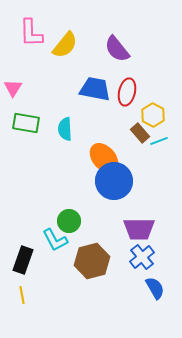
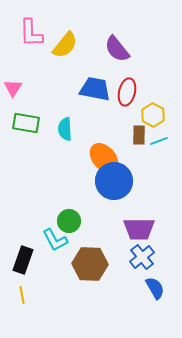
brown rectangle: moved 1 px left, 2 px down; rotated 42 degrees clockwise
brown hexagon: moved 2 px left, 3 px down; rotated 16 degrees clockwise
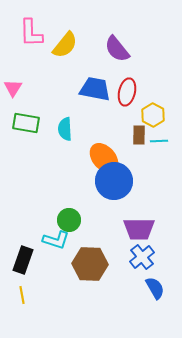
cyan line: rotated 18 degrees clockwise
green circle: moved 1 px up
cyan L-shape: moved 1 px right; rotated 44 degrees counterclockwise
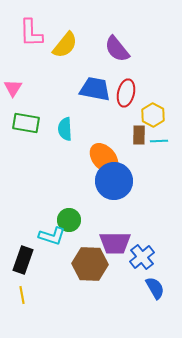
red ellipse: moved 1 px left, 1 px down
purple trapezoid: moved 24 px left, 14 px down
cyan L-shape: moved 4 px left, 4 px up
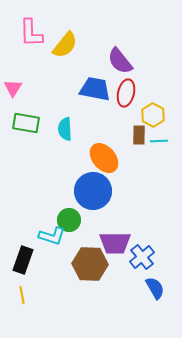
purple semicircle: moved 3 px right, 12 px down
blue circle: moved 21 px left, 10 px down
